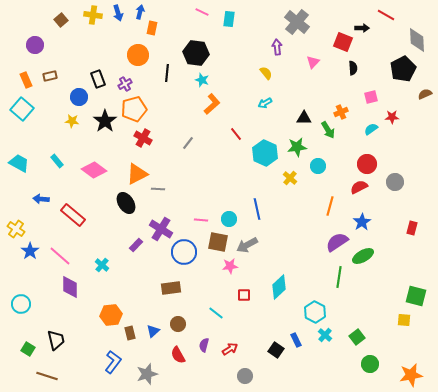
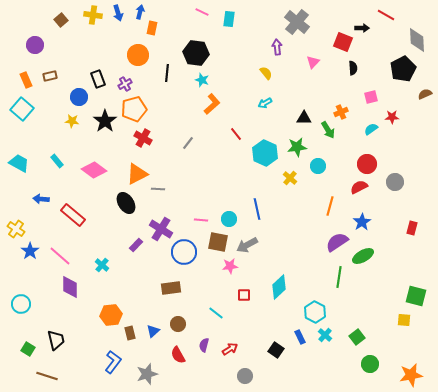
blue rectangle at (296, 340): moved 4 px right, 3 px up
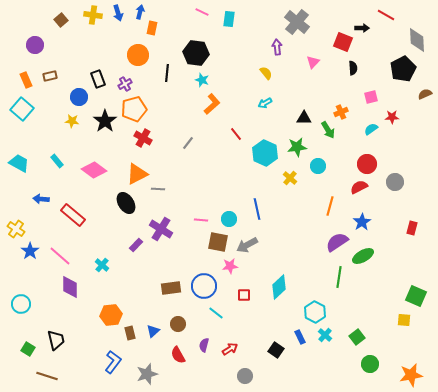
blue circle at (184, 252): moved 20 px right, 34 px down
green square at (416, 296): rotated 10 degrees clockwise
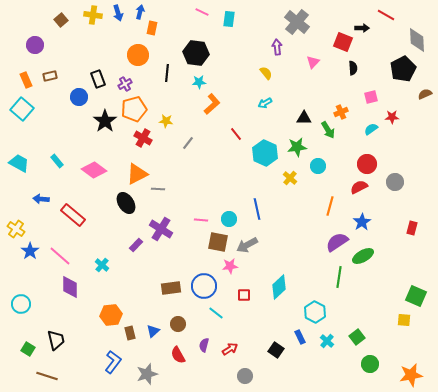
cyan star at (202, 80): moved 3 px left, 2 px down; rotated 24 degrees counterclockwise
yellow star at (72, 121): moved 94 px right
cyan cross at (325, 335): moved 2 px right, 6 px down
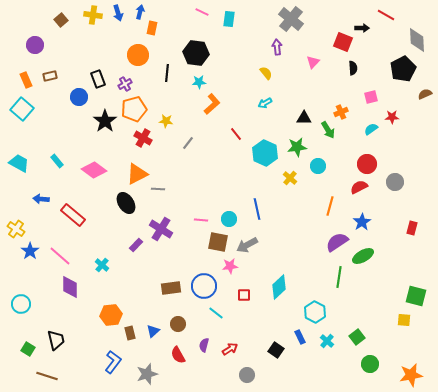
gray cross at (297, 22): moved 6 px left, 3 px up
green square at (416, 296): rotated 10 degrees counterclockwise
gray circle at (245, 376): moved 2 px right, 1 px up
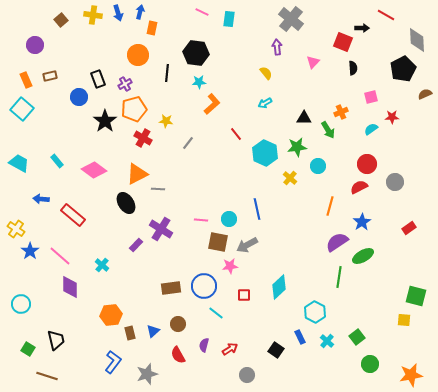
red rectangle at (412, 228): moved 3 px left; rotated 40 degrees clockwise
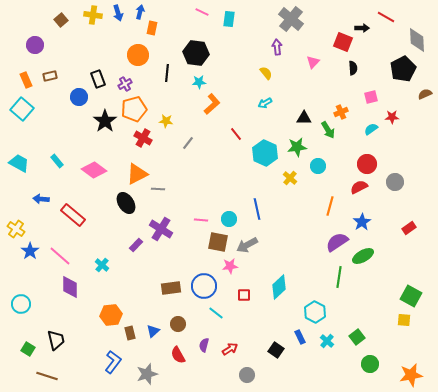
red line at (386, 15): moved 2 px down
green square at (416, 296): moved 5 px left; rotated 15 degrees clockwise
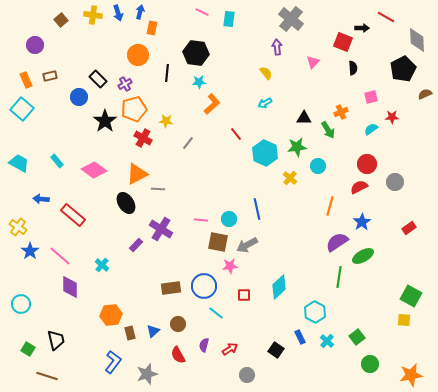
black rectangle at (98, 79): rotated 24 degrees counterclockwise
yellow cross at (16, 229): moved 2 px right, 2 px up
